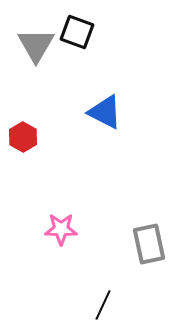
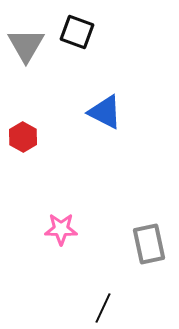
gray triangle: moved 10 px left
black line: moved 3 px down
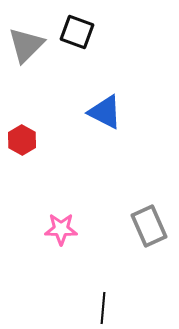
gray triangle: rotated 15 degrees clockwise
red hexagon: moved 1 px left, 3 px down
gray rectangle: moved 18 px up; rotated 12 degrees counterclockwise
black line: rotated 20 degrees counterclockwise
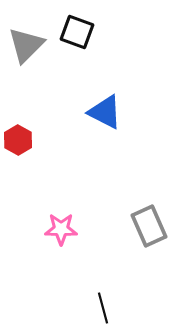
red hexagon: moved 4 px left
black line: rotated 20 degrees counterclockwise
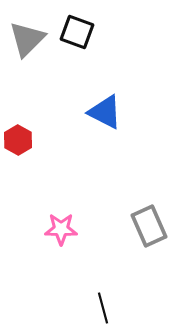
gray triangle: moved 1 px right, 6 px up
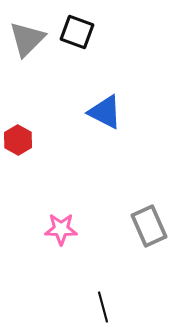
black line: moved 1 px up
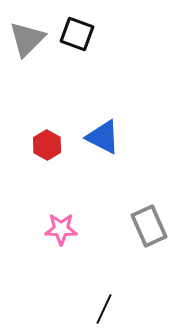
black square: moved 2 px down
blue triangle: moved 2 px left, 25 px down
red hexagon: moved 29 px right, 5 px down
black line: moved 1 px right, 2 px down; rotated 40 degrees clockwise
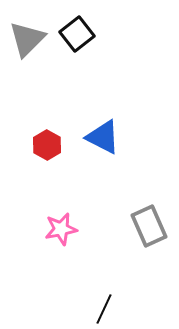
black square: rotated 32 degrees clockwise
pink star: rotated 12 degrees counterclockwise
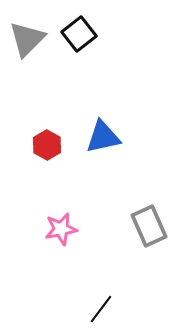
black square: moved 2 px right
blue triangle: rotated 39 degrees counterclockwise
black line: moved 3 px left; rotated 12 degrees clockwise
